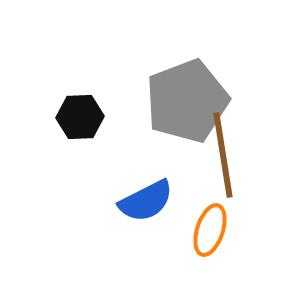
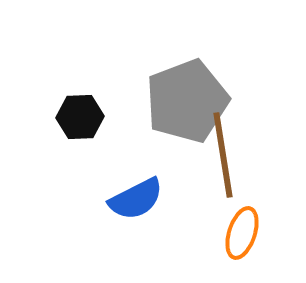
blue semicircle: moved 10 px left, 2 px up
orange ellipse: moved 32 px right, 3 px down
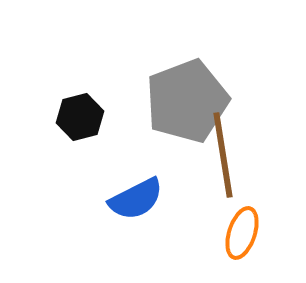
black hexagon: rotated 12 degrees counterclockwise
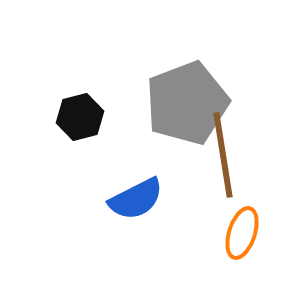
gray pentagon: moved 2 px down
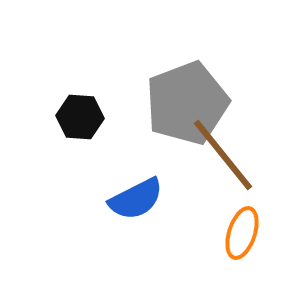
black hexagon: rotated 18 degrees clockwise
brown line: rotated 30 degrees counterclockwise
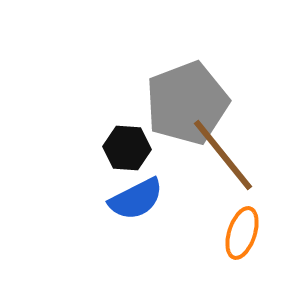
black hexagon: moved 47 px right, 31 px down
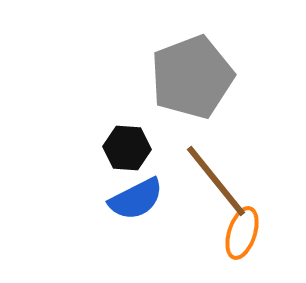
gray pentagon: moved 5 px right, 26 px up
brown line: moved 7 px left, 26 px down
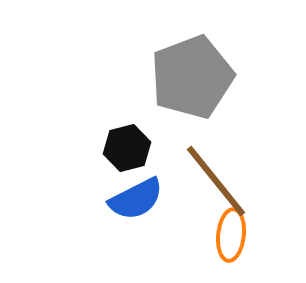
black hexagon: rotated 18 degrees counterclockwise
orange ellipse: moved 11 px left, 2 px down; rotated 12 degrees counterclockwise
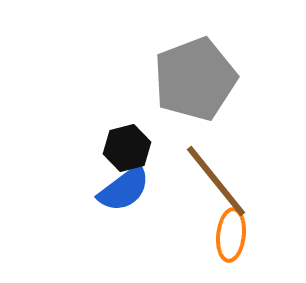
gray pentagon: moved 3 px right, 2 px down
blue semicircle: moved 12 px left, 10 px up; rotated 10 degrees counterclockwise
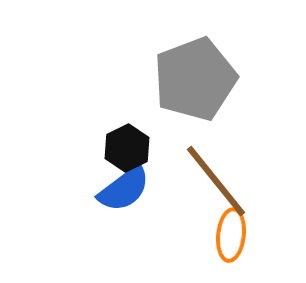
black hexagon: rotated 12 degrees counterclockwise
